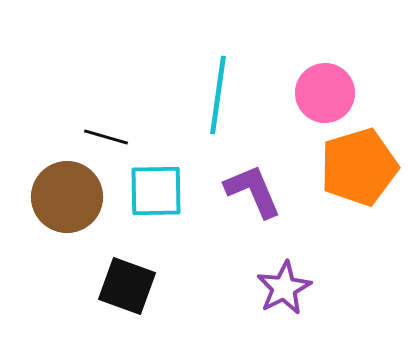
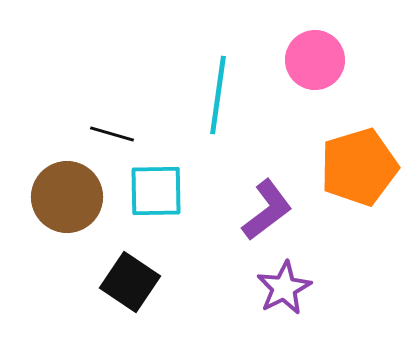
pink circle: moved 10 px left, 33 px up
black line: moved 6 px right, 3 px up
purple L-shape: moved 14 px right, 19 px down; rotated 76 degrees clockwise
black square: moved 3 px right, 4 px up; rotated 14 degrees clockwise
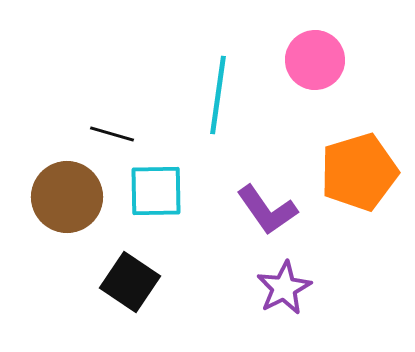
orange pentagon: moved 5 px down
purple L-shape: rotated 92 degrees clockwise
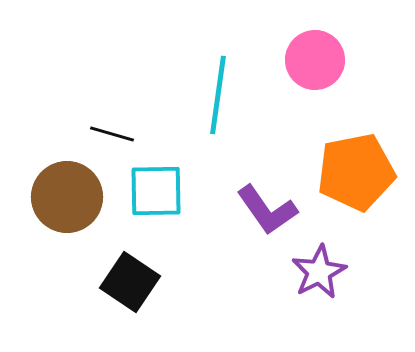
orange pentagon: moved 3 px left; rotated 6 degrees clockwise
purple star: moved 35 px right, 16 px up
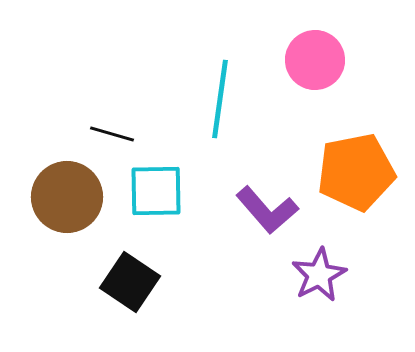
cyan line: moved 2 px right, 4 px down
purple L-shape: rotated 6 degrees counterclockwise
purple star: moved 3 px down
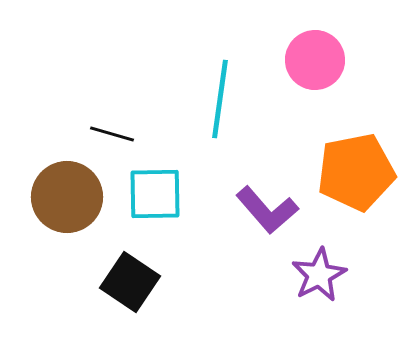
cyan square: moved 1 px left, 3 px down
